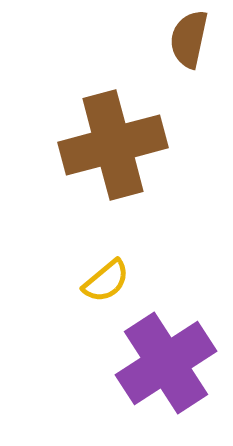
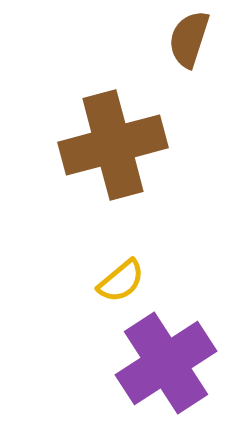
brown semicircle: rotated 6 degrees clockwise
yellow semicircle: moved 15 px right
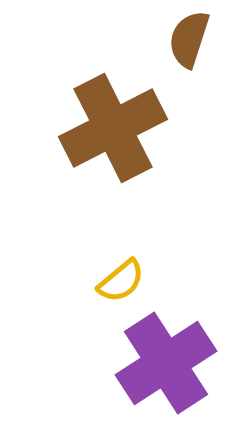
brown cross: moved 17 px up; rotated 12 degrees counterclockwise
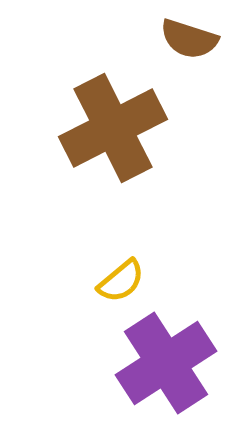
brown semicircle: rotated 90 degrees counterclockwise
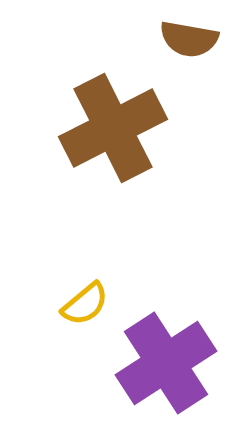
brown semicircle: rotated 8 degrees counterclockwise
yellow semicircle: moved 36 px left, 23 px down
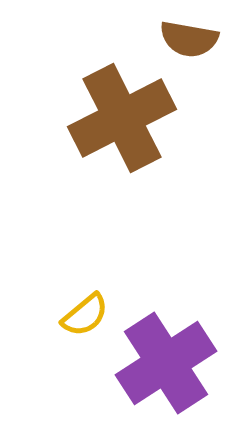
brown cross: moved 9 px right, 10 px up
yellow semicircle: moved 11 px down
